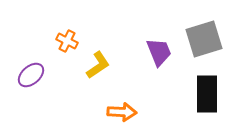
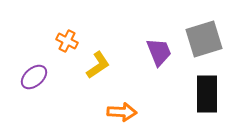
purple ellipse: moved 3 px right, 2 px down
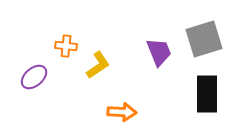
orange cross: moved 1 px left, 5 px down; rotated 20 degrees counterclockwise
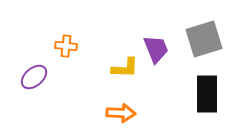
purple trapezoid: moved 3 px left, 3 px up
yellow L-shape: moved 27 px right, 3 px down; rotated 36 degrees clockwise
orange arrow: moved 1 px left, 1 px down
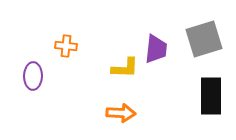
purple trapezoid: rotated 28 degrees clockwise
purple ellipse: moved 1 px left, 1 px up; rotated 48 degrees counterclockwise
black rectangle: moved 4 px right, 2 px down
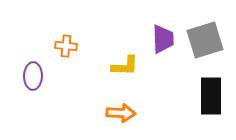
gray square: moved 1 px right, 1 px down
purple trapezoid: moved 7 px right, 10 px up; rotated 8 degrees counterclockwise
yellow L-shape: moved 2 px up
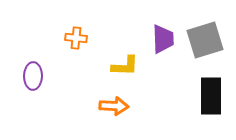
orange cross: moved 10 px right, 8 px up
orange arrow: moved 7 px left, 7 px up
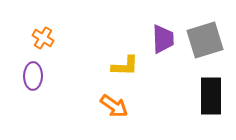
orange cross: moved 33 px left; rotated 25 degrees clockwise
orange arrow: rotated 32 degrees clockwise
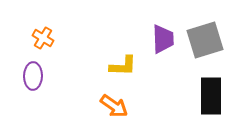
yellow L-shape: moved 2 px left
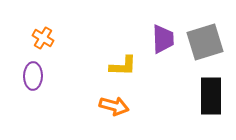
gray square: moved 2 px down
orange arrow: rotated 20 degrees counterclockwise
